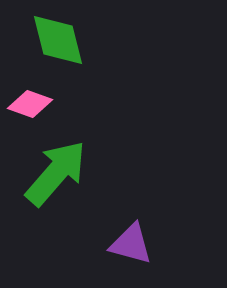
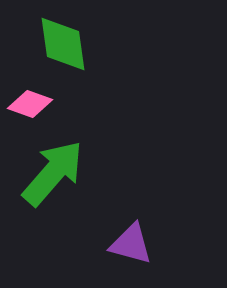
green diamond: moved 5 px right, 4 px down; rotated 6 degrees clockwise
green arrow: moved 3 px left
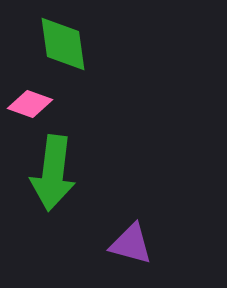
green arrow: rotated 146 degrees clockwise
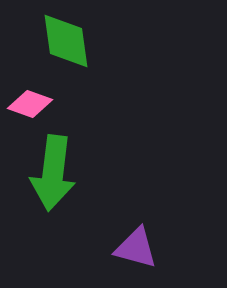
green diamond: moved 3 px right, 3 px up
purple triangle: moved 5 px right, 4 px down
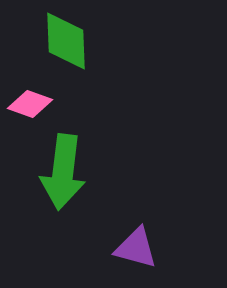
green diamond: rotated 6 degrees clockwise
green arrow: moved 10 px right, 1 px up
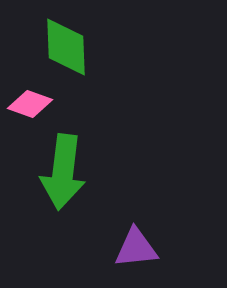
green diamond: moved 6 px down
purple triangle: rotated 21 degrees counterclockwise
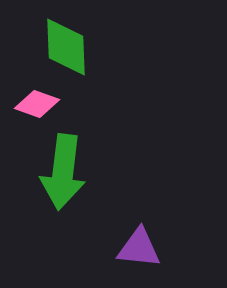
pink diamond: moved 7 px right
purple triangle: moved 3 px right; rotated 12 degrees clockwise
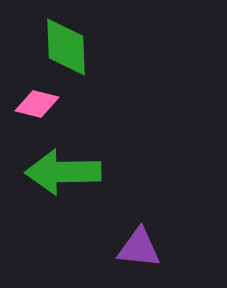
pink diamond: rotated 6 degrees counterclockwise
green arrow: rotated 82 degrees clockwise
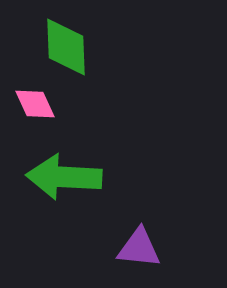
pink diamond: moved 2 px left; rotated 51 degrees clockwise
green arrow: moved 1 px right, 5 px down; rotated 4 degrees clockwise
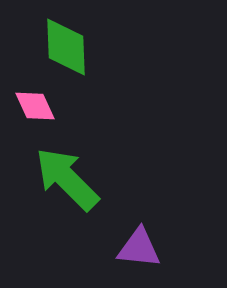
pink diamond: moved 2 px down
green arrow: moved 3 px right, 2 px down; rotated 42 degrees clockwise
